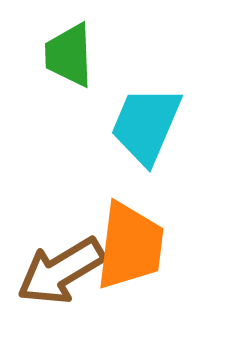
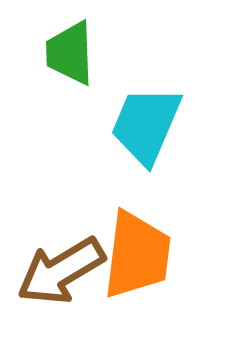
green trapezoid: moved 1 px right, 2 px up
orange trapezoid: moved 7 px right, 9 px down
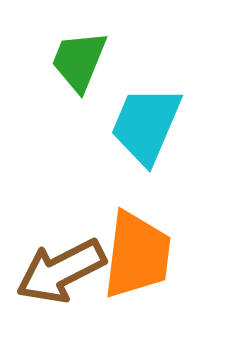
green trapezoid: moved 9 px right, 8 px down; rotated 24 degrees clockwise
brown arrow: rotated 4 degrees clockwise
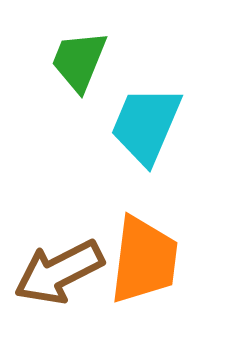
orange trapezoid: moved 7 px right, 5 px down
brown arrow: moved 2 px left, 1 px down
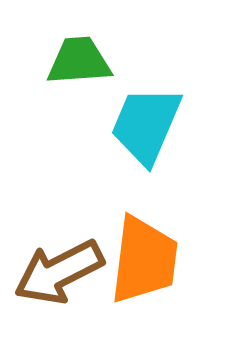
green trapezoid: rotated 64 degrees clockwise
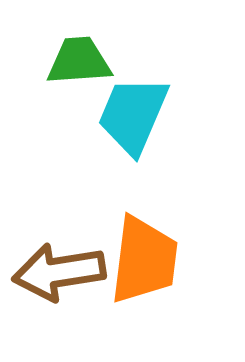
cyan trapezoid: moved 13 px left, 10 px up
brown arrow: rotated 18 degrees clockwise
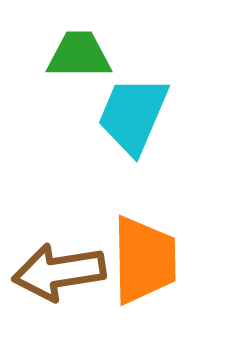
green trapezoid: moved 6 px up; rotated 4 degrees clockwise
orange trapezoid: rotated 8 degrees counterclockwise
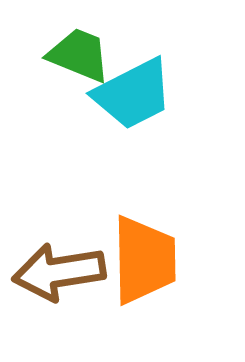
green trapezoid: rotated 22 degrees clockwise
cyan trapezoid: moved 21 px up; rotated 140 degrees counterclockwise
